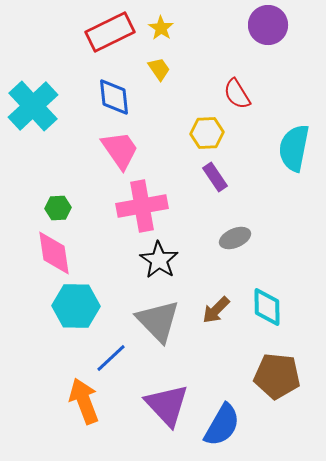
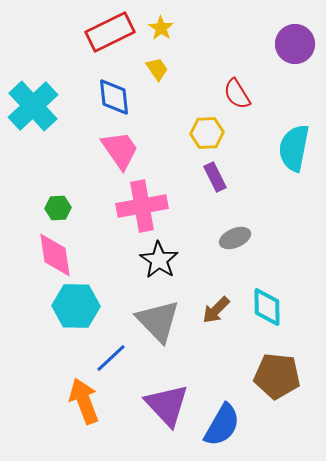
purple circle: moved 27 px right, 19 px down
yellow trapezoid: moved 2 px left
purple rectangle: rotated 8 degrees clockwise
pink diamond: moved 1 px right, 2 px down
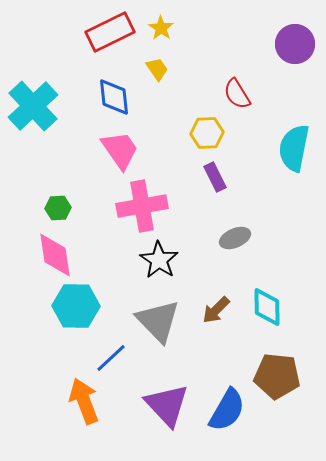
blue semicircle: moved 5 px right, 15 px up
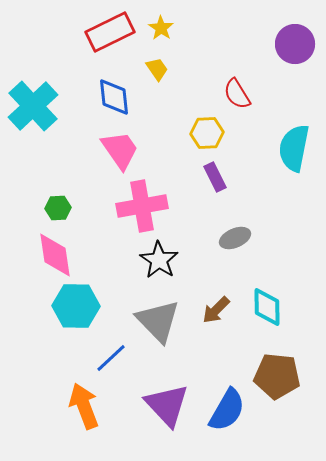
orange arrow: moved 5 px down
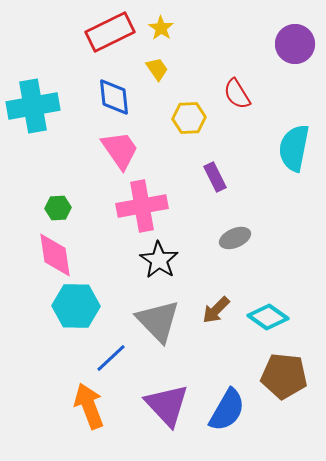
cyan cross: rotated 33 degrees clockwise
yellow hexagon: moved 18 px left, 15 px up
cyan diamond: moved 1 px right, 10 px down; rotated 54 degrees counterclockwise
brown pentagon: moved 7 px right
orange arrow: moved 5 px right
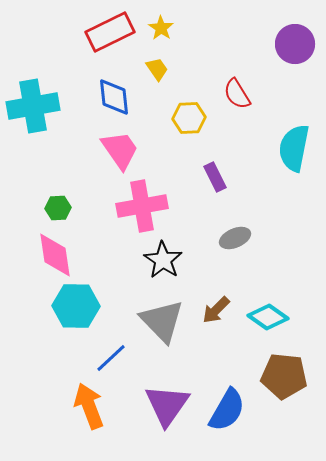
black star: moved 4 px right
gray triangle: moved 4 px right
purple triangle: rotated 18 degrees clockwise
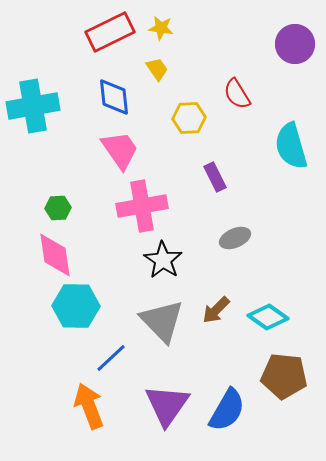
yellow star: rotated 25 degrees counterclockwise
cyan semicircle: moved 3 px left, 2 px up; rotated 27 degrees counterclockwise
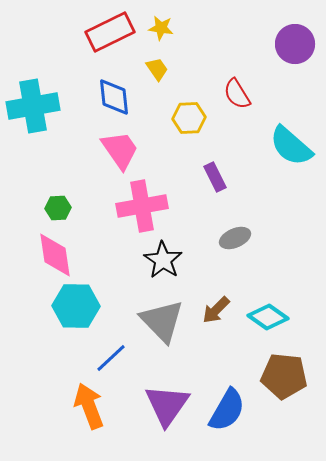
cyan semicircle: rotated 33 degrees counterclockwise
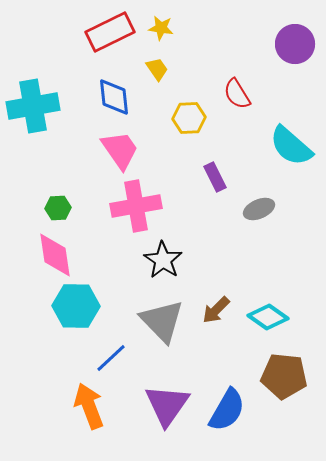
pink cross: moved 6 px left
gray ellipse: moved 24 px right, 29 px up
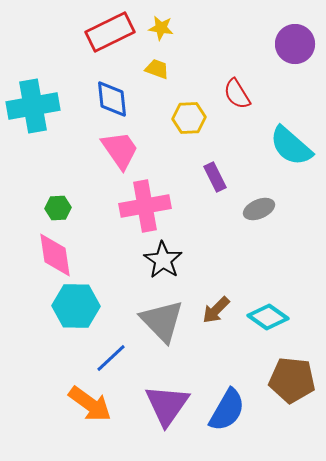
yellow trapezoid: rotated 35 degrees counterclockwise
blue diamond: moved 2 px left, 2 px down
pink cross: moved 9 px right
brown pentagon: moved 8 px right, 4 px down
orange arrow: moved 1 px right, 2 px up; rotated 147 degrees clockwise
